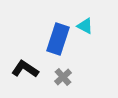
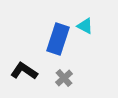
black L-shape: moved 1 px left, 2 px down
gray cross: moved 1 px right, 1 px down
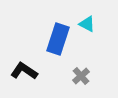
cyan triangle: moved 2 px right, 2 px up
gray cross: moved 17 px right, 2 px up
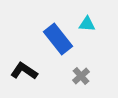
cyan triangle: rotated 24 degrees counterclockwise
blue rectangle: rotated 56 degrees counterclockwise
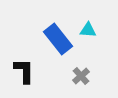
cyan triangle: moved 1 px right, 6 px down
black L-shape: rotated 56 degrees clockwise
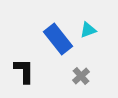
cyan triangle: rotated 24 degrees counterclockwise
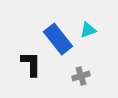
black L-shape: moved 7 px right, 7 px up
gray cross: rotated 24 degrees clockwise
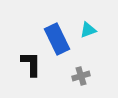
blue rectangle: moved 1 px left; rotated 12 degrees clockwise
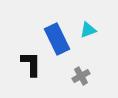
gray cross: rotated 12 degrees counterclockwise
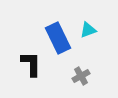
blue rectangle: moved 1 px right, 1 px up
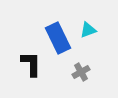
gray cross: moved 4 px up
